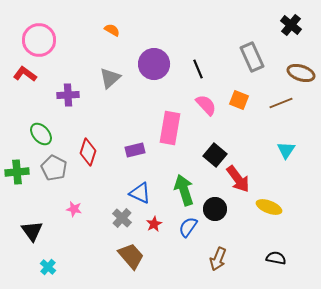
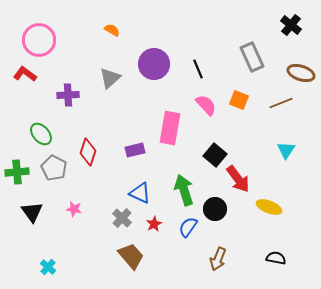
black triangle: moved 19 px up
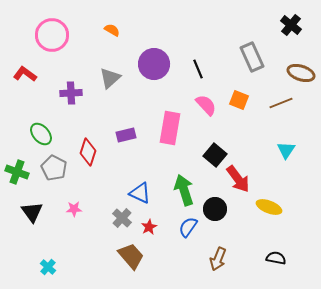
pink circle: moved 13 px right, 5 px up
purple cross: moved 3 px right, 2 px up
purple rectangle: moved 9 px left, 15 px up
green cross: rotated 25 degrees clockwise
pink star: rotated 14 degrees counterclockwise
red star: moved 5 px left, 3 px down
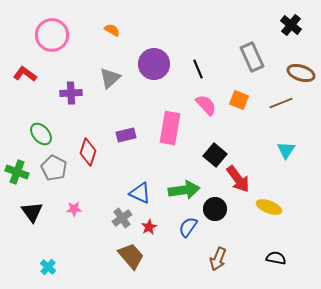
green arrow: rotated 100 degrees clockwise
gray cross: rotated 12 degrees clockwise
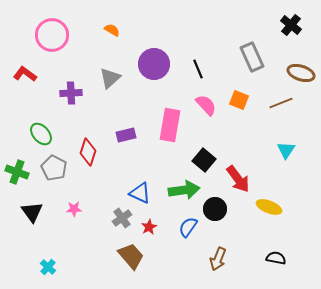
pink rectangle: moved 3 px up
black square: moved 11 px left, 5 px down
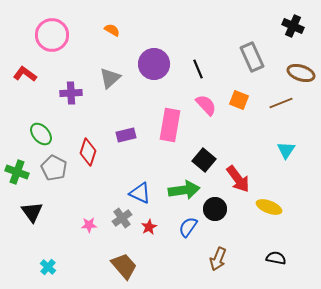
black cross: moved 2 px right, 1 px down; rotated 15 degrees counterclockwise
pink star: moved 15 px right, 16 px down
brown trapezoid: moved 7 px left, 10 px down
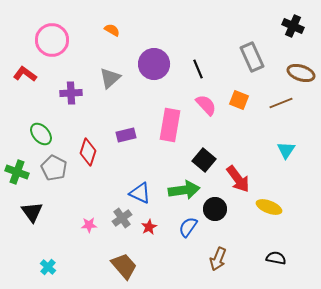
pink circle: moved 5 px down
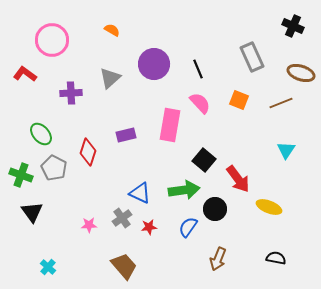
pink semicircle: moved 6 px left, 2 px up
green cross: moved 4 px right, 3 px down
red star: rotated 21 degrees clockwise
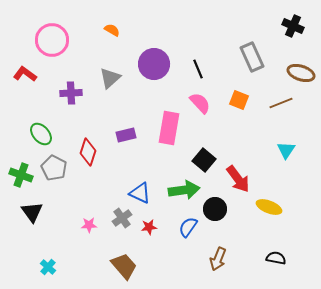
pink rectangle: moved 1 px left, 3 px down
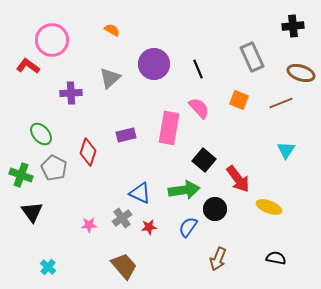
black cross: rotated 30 degrees counterclockwise
red L-shape: moved 3 px right, 8 px up
pink semicircle: moved 1 px left, 5 px down
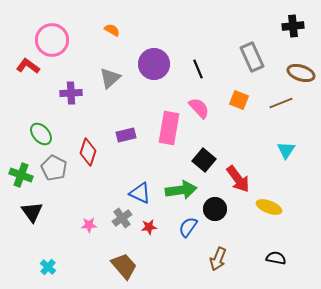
green arrow: moved 3 px left
